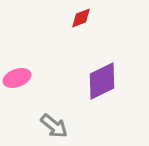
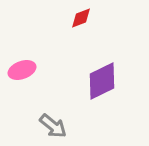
pink ellipse: moved 5 px right, 8 px up
gray arrow: moved 1 px left
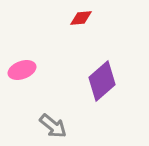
red diamond: rotated 15 degrees clockwise
purple diamond: rotated 15 degrees counterclockwise
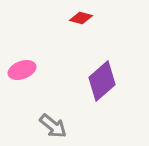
red diamond: rotated 20 degrees clockwise
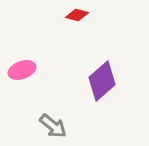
red diamond: moved 4 px left, 3 px up
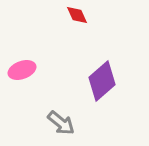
red diamond: rotated 50 degrees clockwise
gray arrow: moved 8 px right, 3 px up
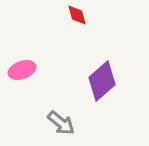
red diamond: rotated 10 degrees clockwise
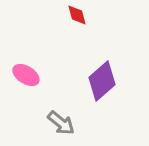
pink ellipse: moved 4 px right, 5 px down; rotated 52 degrees clockwise
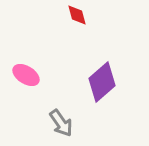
purple diamond: moved 1 px down
gray arrow: rotated 16 degrees clockwise
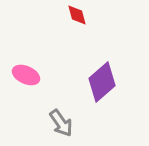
pink ellipse: rotated 8 degrees counterclockwise
